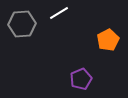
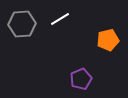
white line: moved 1 px right, 6 px down
orange pentagon: rotated 15 degrees clockwise
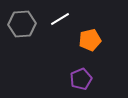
orange pentagon: moved 18 px left
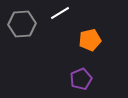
white line: moved 6 px up
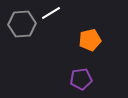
white line: moved 9 px left
purple pentagon: rotated 15 degrees clockwise
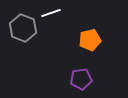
white line: rotated 12 degrees clockwise
gray hexagon: moved 1 px right, 4 px down; rotated 24 degrees clockwise
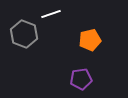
white line: moved 1 px down
gray hexagon: moved 1 px right, 6 px down
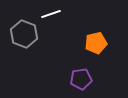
orange pentagon: moved 6 px right, 3 px down
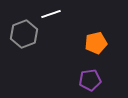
gray hexagon: rotated 20 degrees clockwise
purple pentagon: moved 9 px right, 1 px down
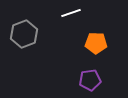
white line: moved 20 px right, 1 px up
orange pentagon: rotated 15 degrees clockwise
